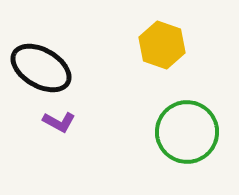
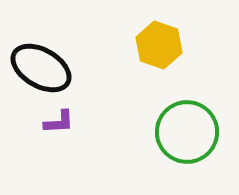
yellow hexagon: moved 3 px left
purple L-shape: rotated 32 degrees counterclockwise
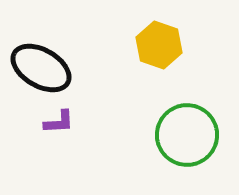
green circle: moved 3 px down
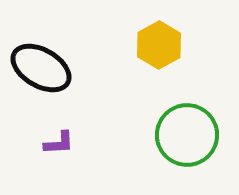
yellow hexagon: rotated 12 degrees clockwise
purple L-shape: moved 21 px down
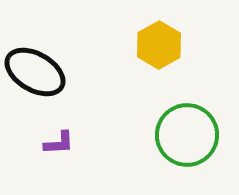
black ellipse: moved 6 px left, 4 px down
